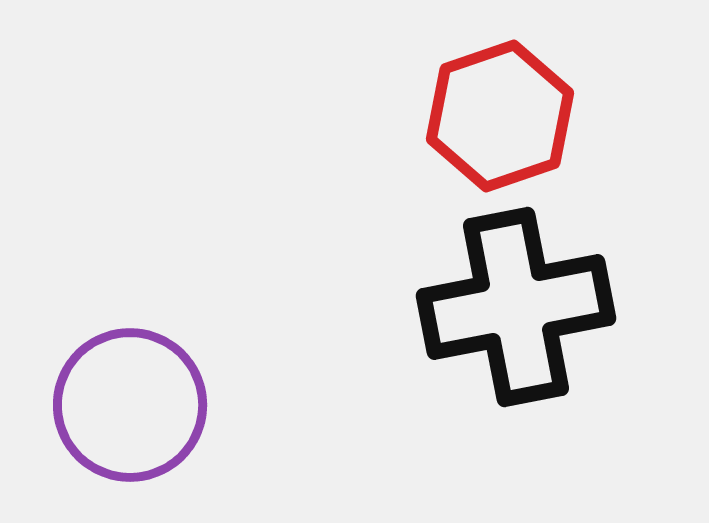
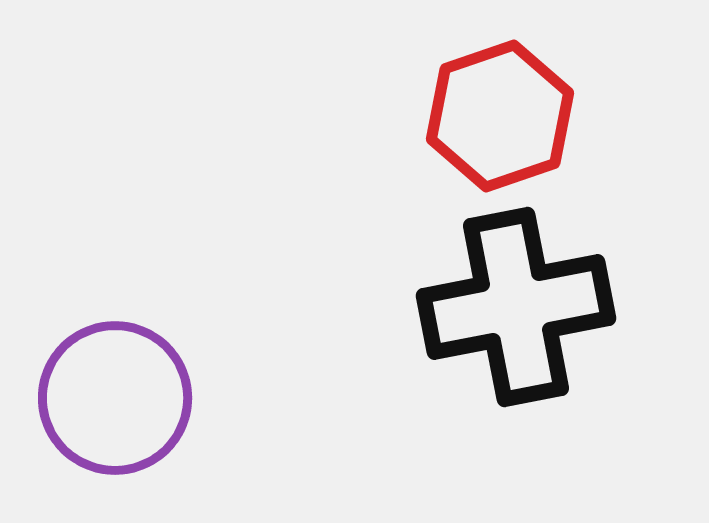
purple circle: moved 15 px left, 7 px up
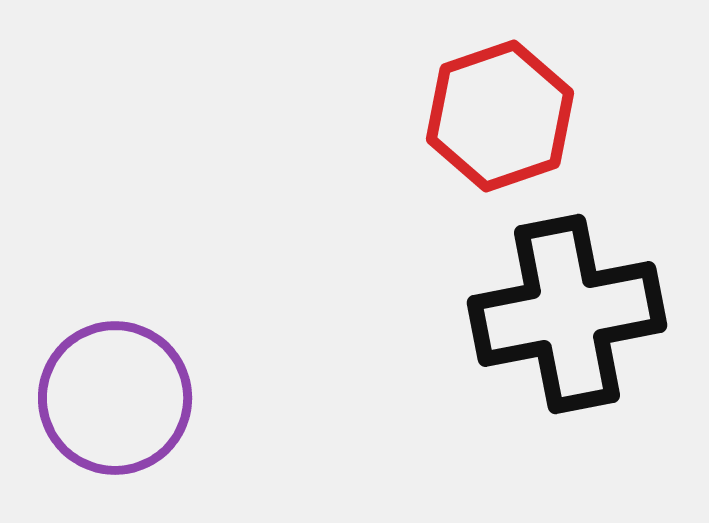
black cross: moved 51 px right, 7 px down
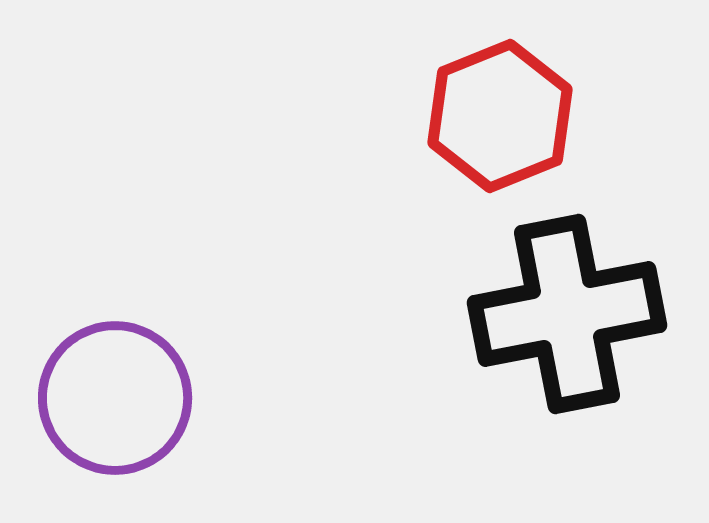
red hexagon: rotated 3 degrees counterclockwise
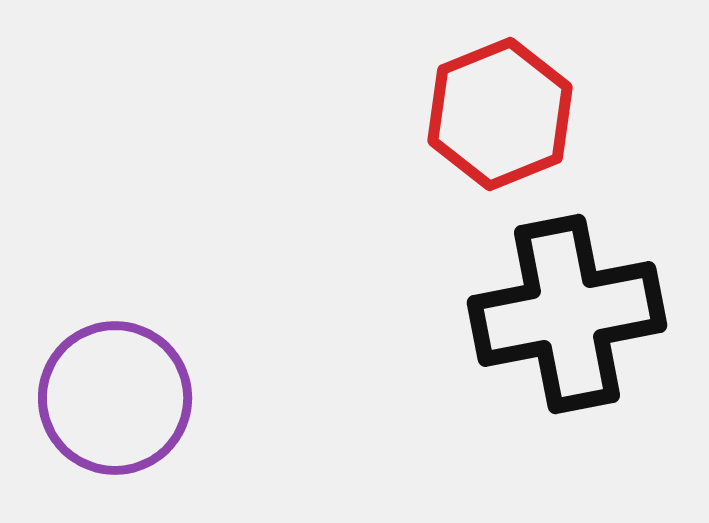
red hexagon: moved 2 px up
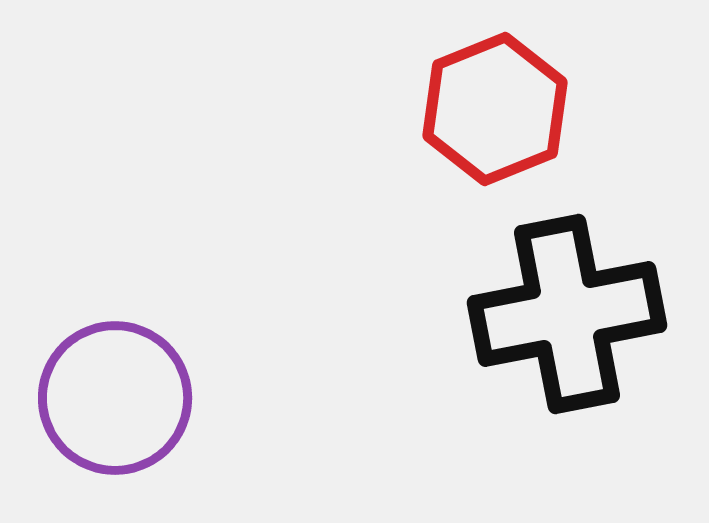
red hexagon: moved 5 px left, 5 px up
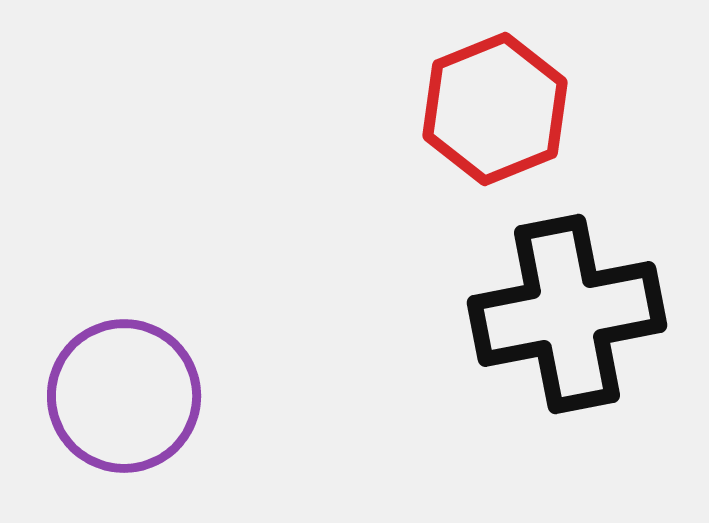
purple circle: moved 9 px right, 2 px up
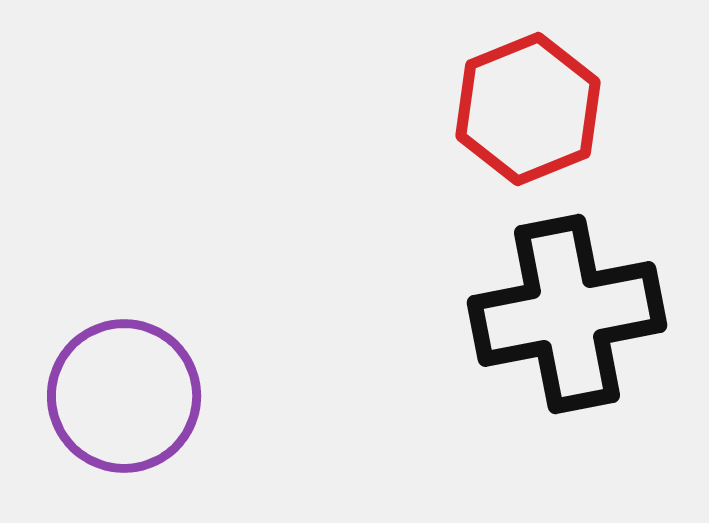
red hexagon: moved 33 px right
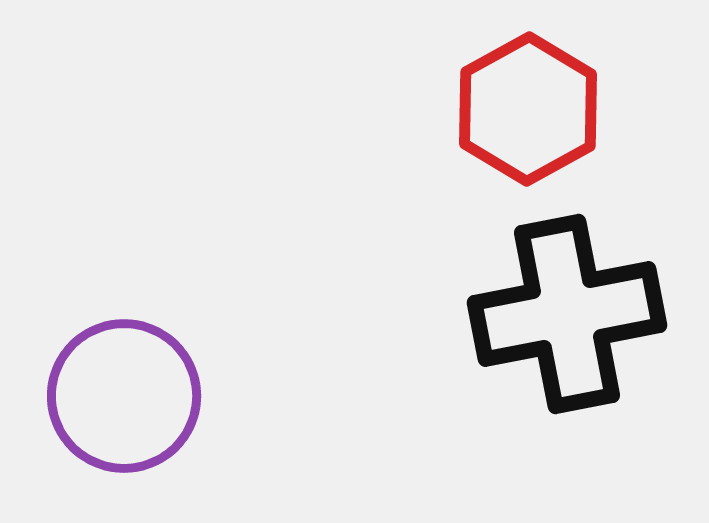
red hexagon: rotated 7 degrees counterclockwise
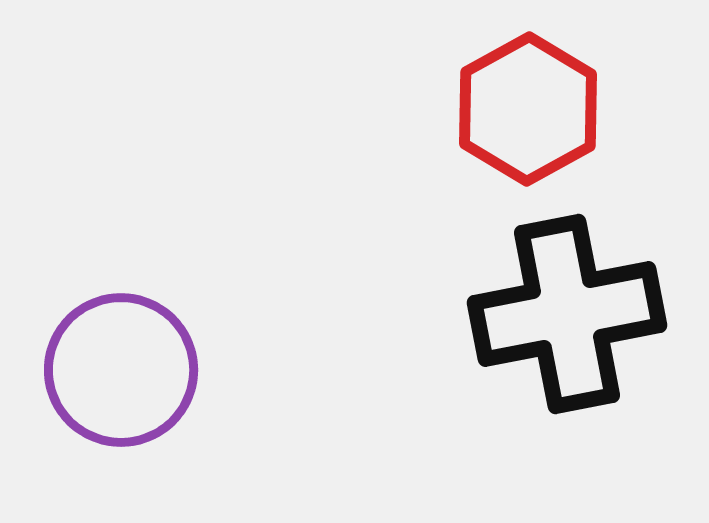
purple circle: moved 3 px left, 26 px up
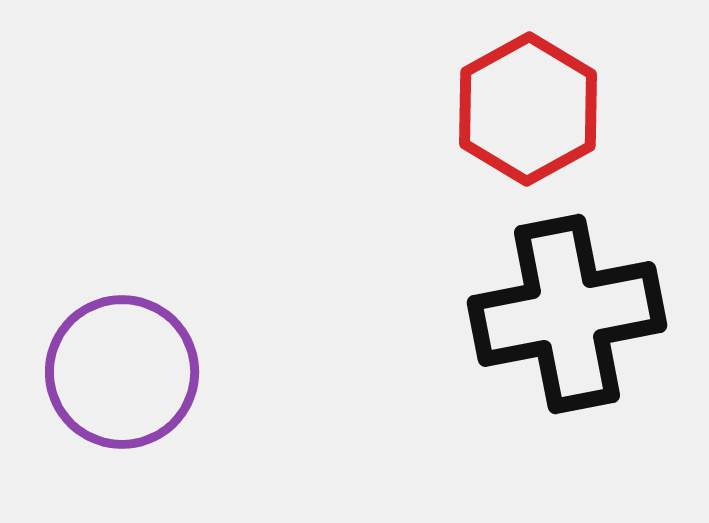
purple circle: moved 1 px right, 2 px down
